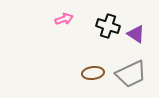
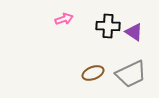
black cross: rotated 15 degrees counterclockwise
purple triangle: moved 2 px left, 2 px up
brown ellipse: rotated 15 degrees counterclockwise
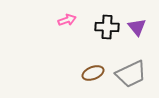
pink arrow: moved 3 px right, 1 px down
black cross: moved 1 px left, 1 px down
purple triangle: moved 3 px right, 5 px up; rotated 18 degrees clockwise
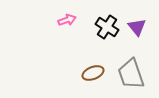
black cross: rotated 30 degrees clockwise
gray trapezoid: rotated 96 degrees clockwise
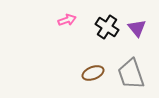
purple triangle: moved 1 px down
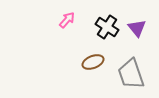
pink arrow: rotated 30 degrees counterclockwise
brown ellipse: moved 11 px up
